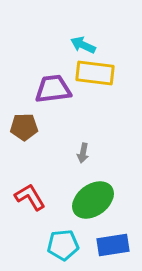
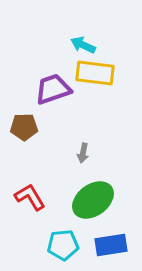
purple trapezoid: rotated 12 degrees counterclockwise
blue rectangle: moved 2 px left
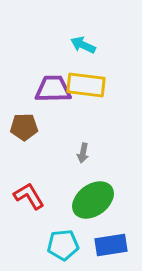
yellow rectangle: moved 9 px left, 12 px down
purple trapezoid: rotated 18 degrees clockwise
red L-shape: moved 1 px left, 1 px up
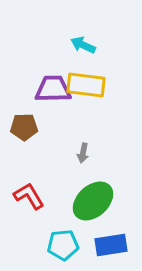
green ellipse: moved 1 px down; rotated 6 degrees counterclockwise
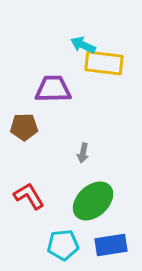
yellow rectangle: moved 18 px right, 22 px up
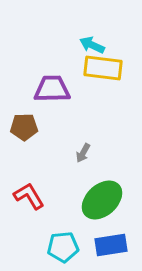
cyan arrow: moved 9 px right
yellow rectangle: moved 1 px left, 5 px down
purple trapezoid: moved 1 px left
gray arrow: rotated 18 degrees clockwise
green ellipse: moved 9 px right, 1 px up
cyan pentagon: moved 2 px down
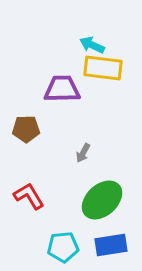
purple trapezoid: moved 10 px right
brown pentagon: moved 2 px right, 2 px down
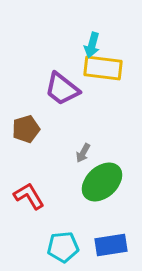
cyan arrow: rotated 100 degrees counterclockwise
purple trapezoid: rotated 141 degrees counterclockwise
brown pentagon: rotated 16 degrees counterclockwise
green ellipse: moved 18 px up
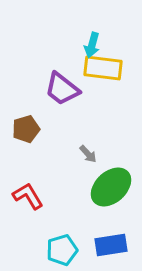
gray arrow: moved 5 px right, 1 px down; rotated 72 degrees counterclockwise
green ellipse: moved 9 px right, 5 px down
red L-shape: moved 1 px left
cyan pentagon: moved 1 px left, 3 px down; rotated 12 degrees counterclockwise
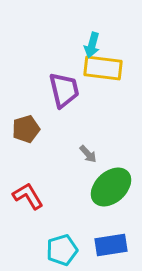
purple trapezoid: moved 2 px right, 1 px down; rotated 141 degrees counterclockwise
